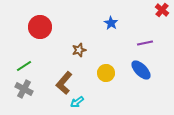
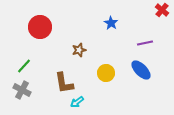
green line: rotated 14 degrees counterclockwise
brown L-shape: rotated 50 degrees counterclockwise
gray cross: moved 2 px left, 1 px down
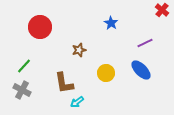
purple line: rotated 14 degrees counterclockwise
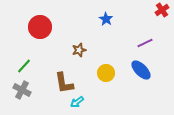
red cross: rotated 16 degrees clockwise
blue star: moved 5 px left, 4 px up
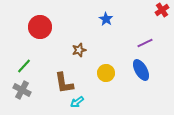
blue ellipse: rotated 15 degrees clockwise
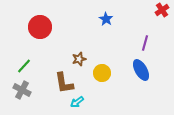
purple line: rotated 49 degrees counterclockwise
brown star: moved 9 px down
yellow circle: moved 4 px left
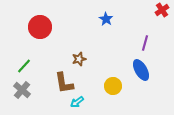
yellow circle: moved 11 px right, 13 px down
gray cross: rotated 12 degrees clockwise
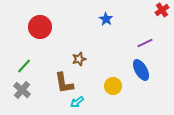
purple line: rotated 49 degrees clockwise
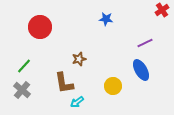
blue star: rotated 24 degrees counterclockwise
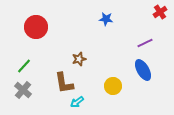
red cross: moved 2 px left, 2 px down
red circle: moved 4 px left
blue ellipse: moved 2 px right
gray cross: moved 1 px right
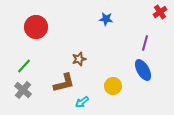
purple line: rotated 49 degrees counterclockwise
brown L-shape: rotated 95 degrees counterclockwise
cyan arrow: moved 5 px right
